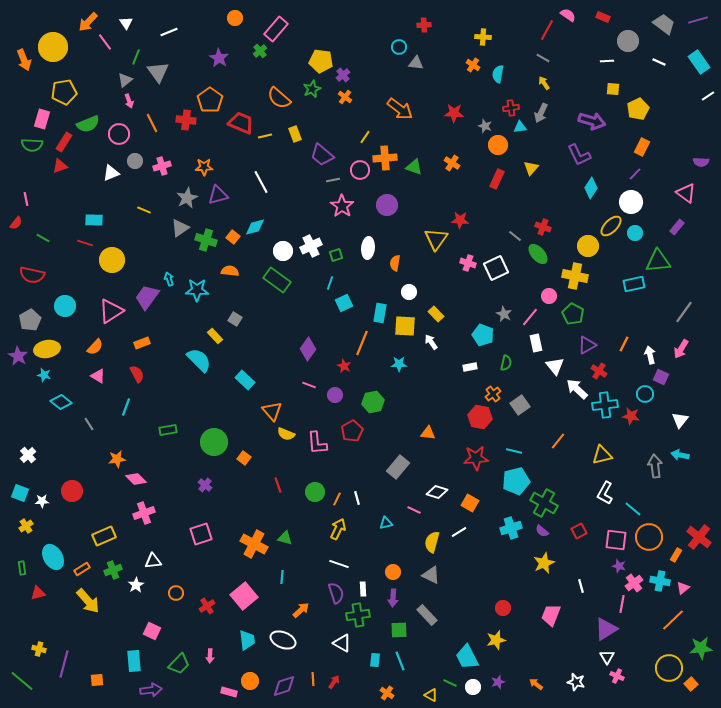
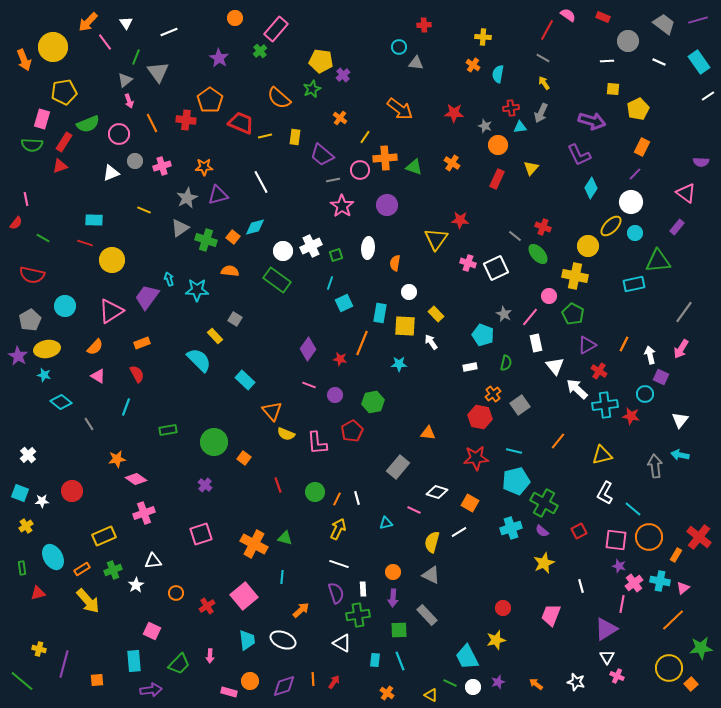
orange cross at (345, 97): moved 5 px left, 21 px down
yellow rectangle at (295, 134): moved 3 px down; rotated 28 degrees clockwise
red star at (344, 366): moved 4 px left, 7 px up; rotated 16 degrees counterclockwise
pink diamond at (136, 479): rotated 10 degrees counterclockwise
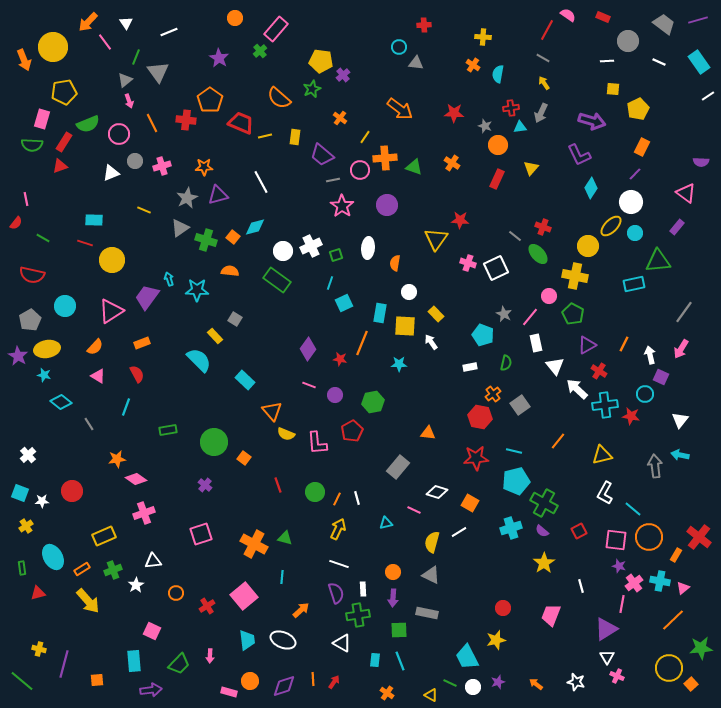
yellow star at (544, 563): rotated 10 degrees counterclockwise
gray rectangle at (427, 615): moved 2 px up; rotated 35 degrees counterclockwise
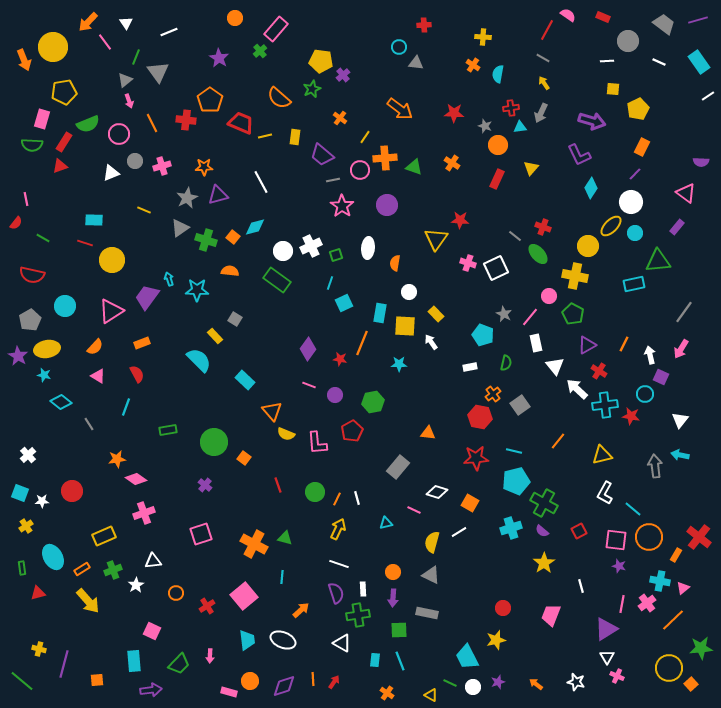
pink cross at (634, 583): moved 13 px right, 20 px down
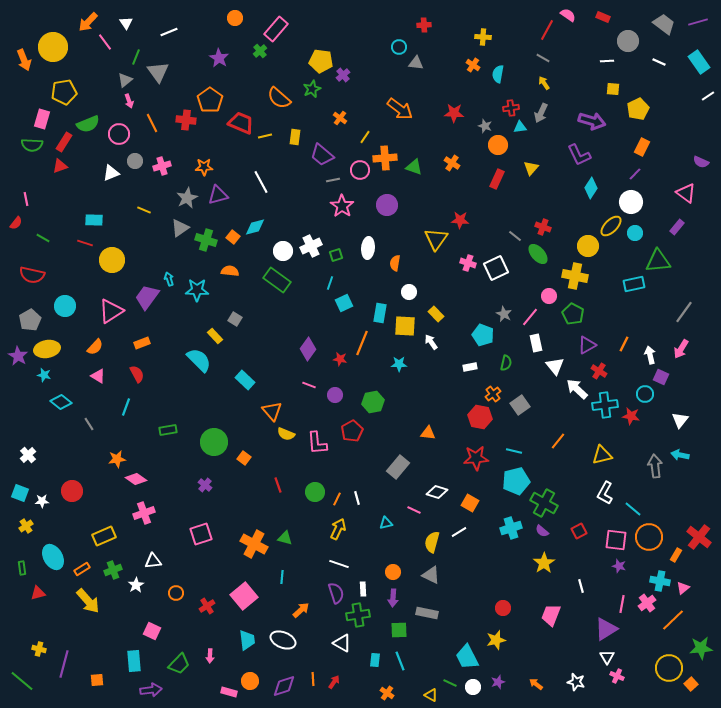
purple line at (698, 20): moved 2 px down
purple semicircle at (701, 162): rotated 21 degrees clockwise
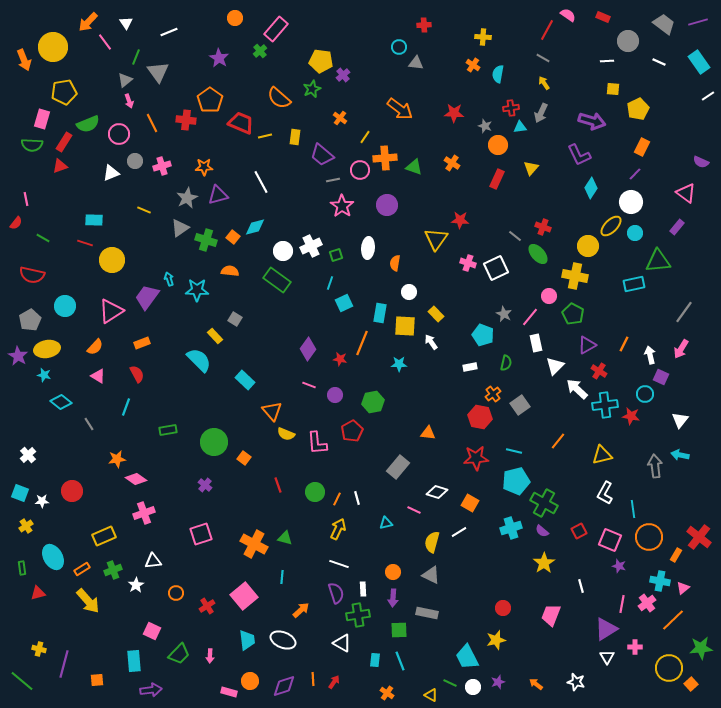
white triangle at (555, 366): rotated 24 degrees clockwise
cyan line at (633, 509): rotated 42 degrees clockwise
pink square at (616, 540): moved 6 px left; rotated 15 degrees clockwise
green trapezoid at (179, 664): moved 10 px up
pink cross at (617, 676): moved 18 px right, 29 px up; rotated 24 degrees counterclockwise
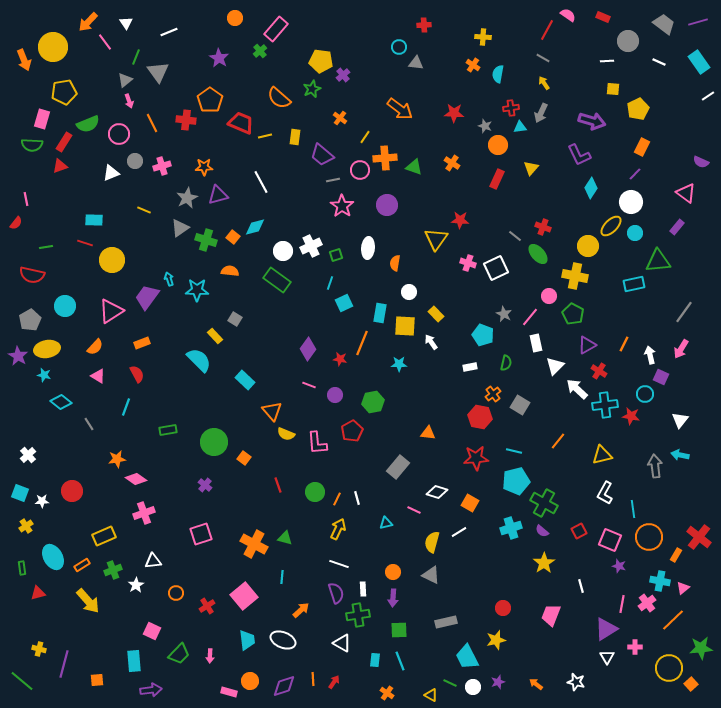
green line at (43, 238): moved 3 px right, 9 px down; rotated 40 degrees counterclockwise
gray square at (520, 405): rotated 24 degrees counterclockwise
orange rectangle at (82, 569): moved 4 px up
gray rectangle at (427, 613): moved 19 px right, 9 px down; rotated 25 degrees counterclockwise
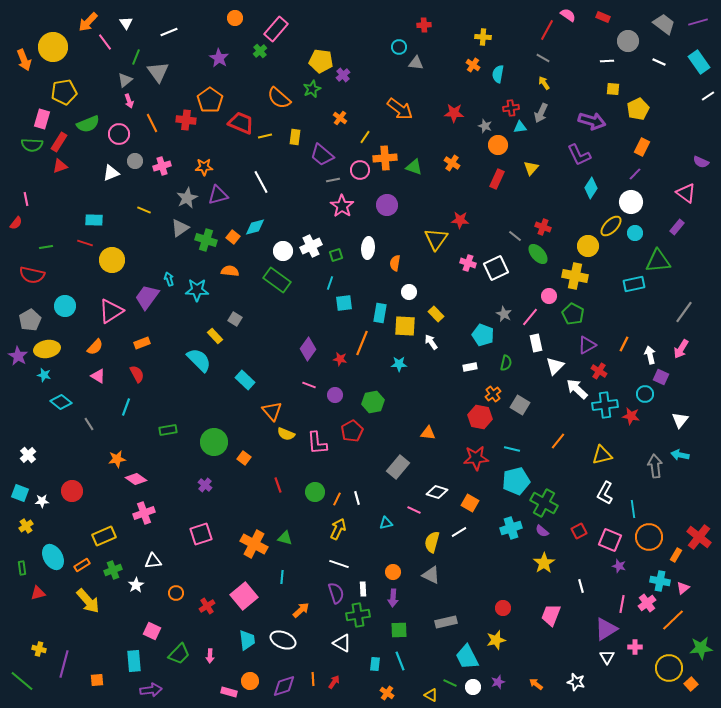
red rectangle at (64, 142): moved 5 px left
cyan square at (344, 303): rotated 18 degrees clockwise
cyan line at (514, 451): moved 2 px left, 2 px up
cyan rectangle at (375, 660): moved 4 px down
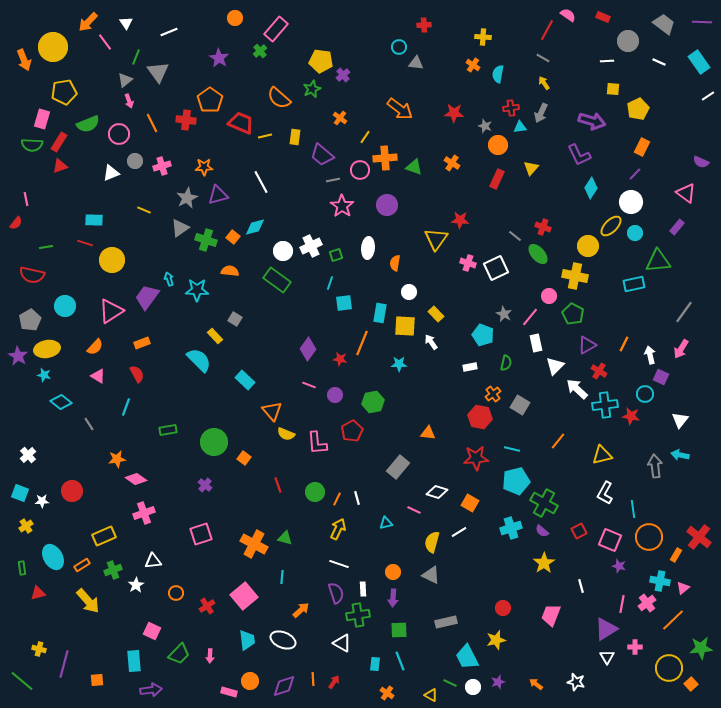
purple line at (698, 22): moved 4 px right; rotated 18 degrees clockwise
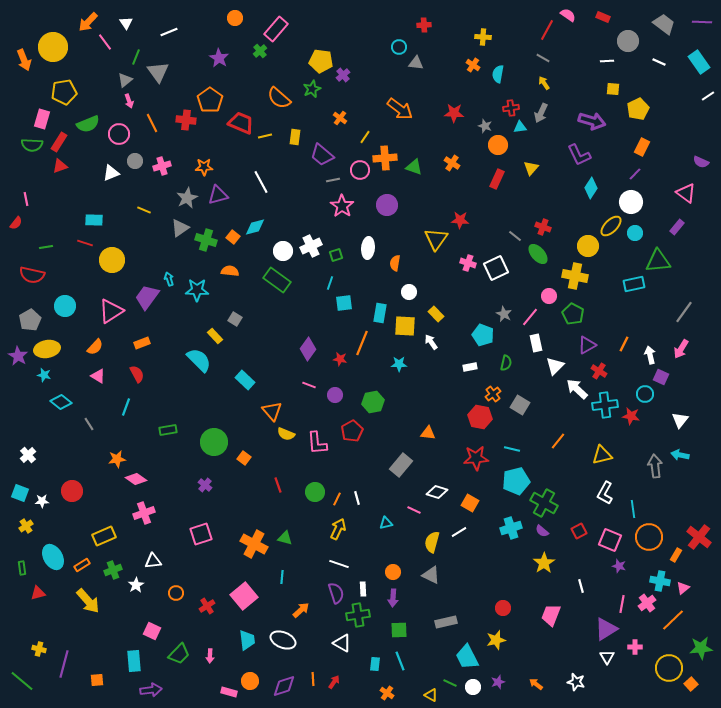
gray rectangle at (398, 467): moved 3 px right, 2 px up
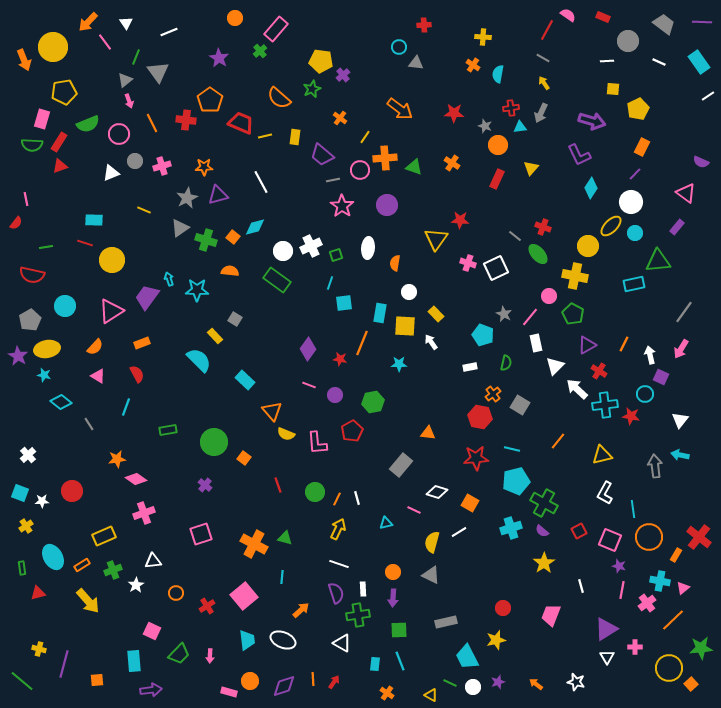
pink line at (622, 604): moved 14 px up
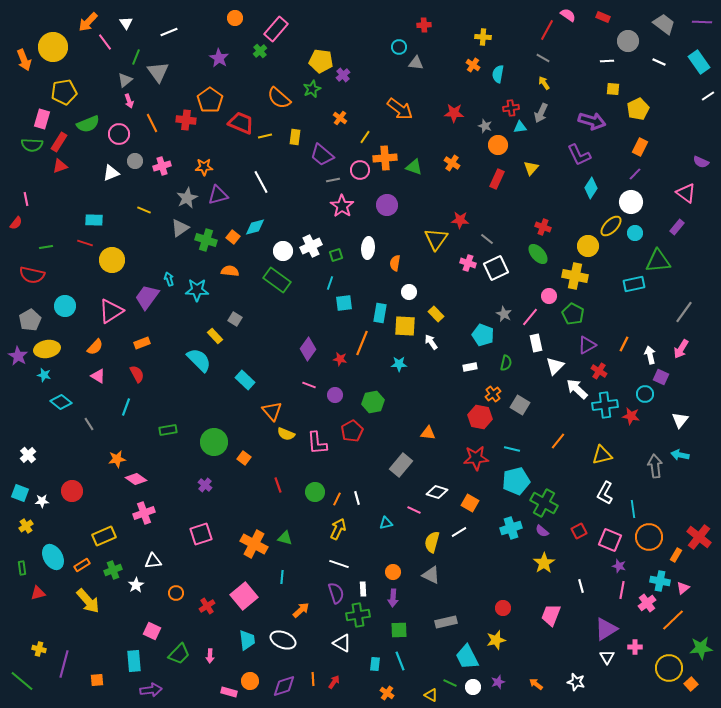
orange rectangle at (642, 147): moved 2 px left
gray line at (515, 236): moved 28 px left, 3 px down
